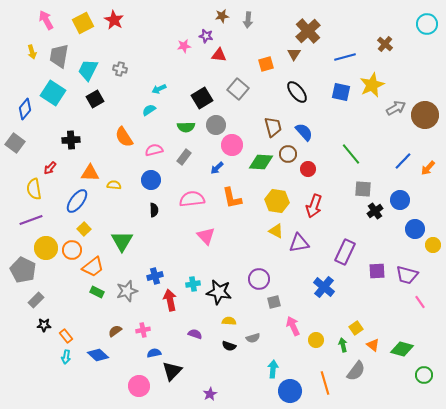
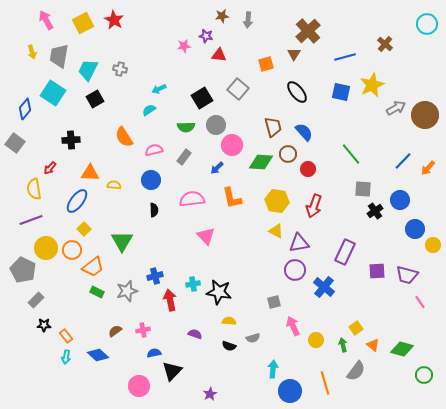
purple circle at (259, 279): moved 36 px right, 9 px up
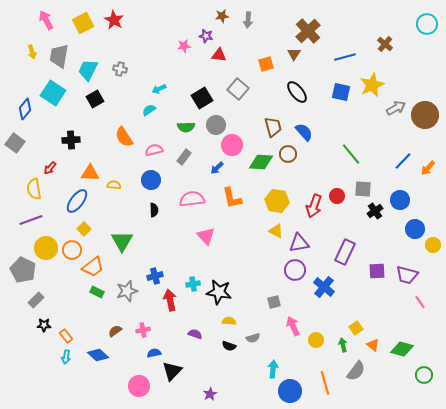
red circle at (308, 169): moved 29 px right, 27 px down
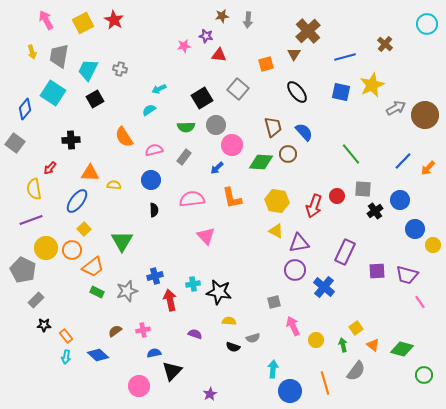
black semicircle at (229, 346): moved 4 px right, 1 px down
